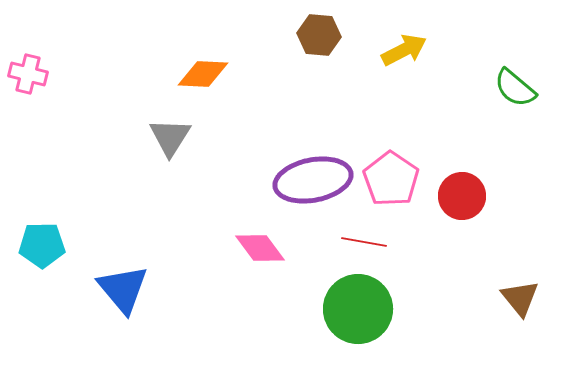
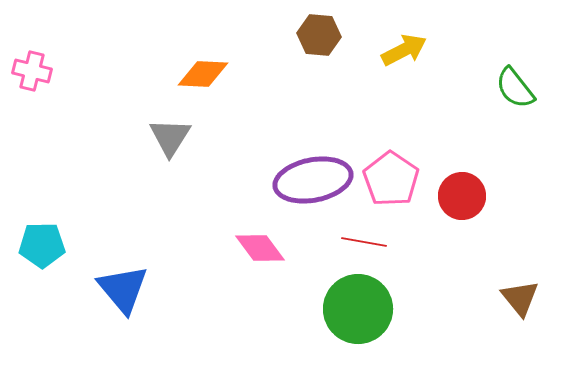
pink cross: moved 4 px right, 3 px up
green semicircle: rotated 12 degrees clockwise
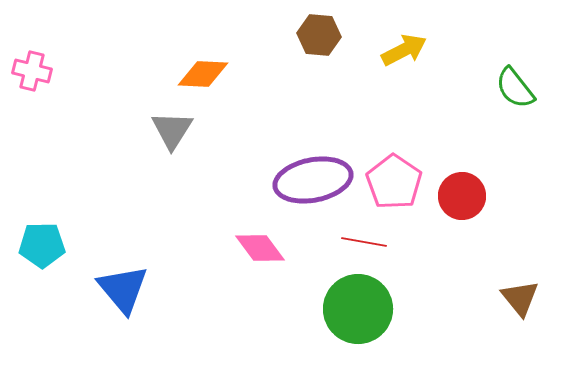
gray triangle: moved 2 px right, 7 px up
pink pentagon: moved 3 px right, 3 px down
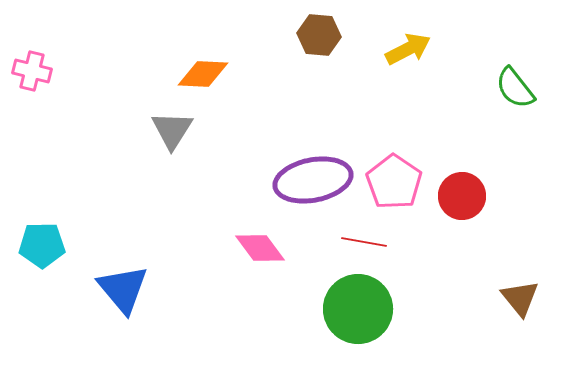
yellow arrow: moved 4 px right, 1 px up
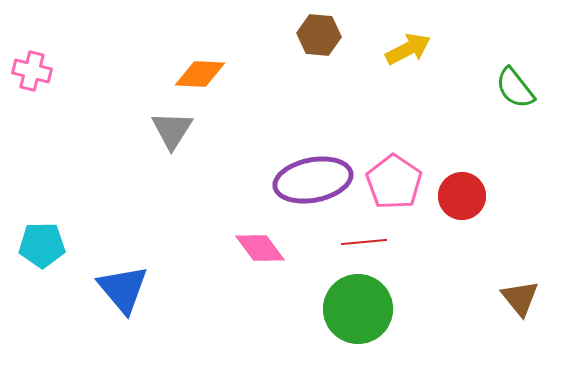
orange diamond: moved 3 px left
red line: rotated 15 degrees counterclockwise
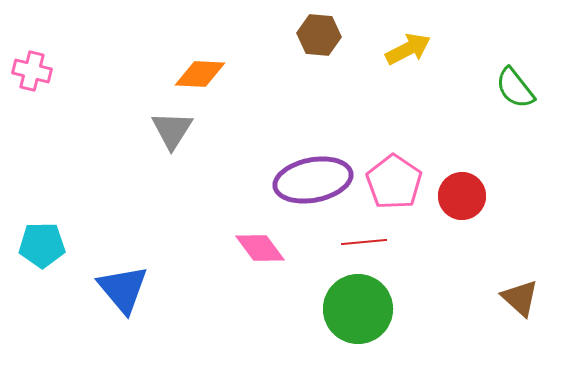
brown triangle: rotated 9 degrees counterclockwise
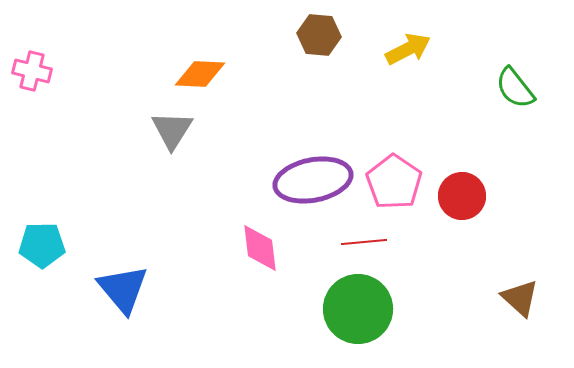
pink diamond: rotated 30 degrees clockwise
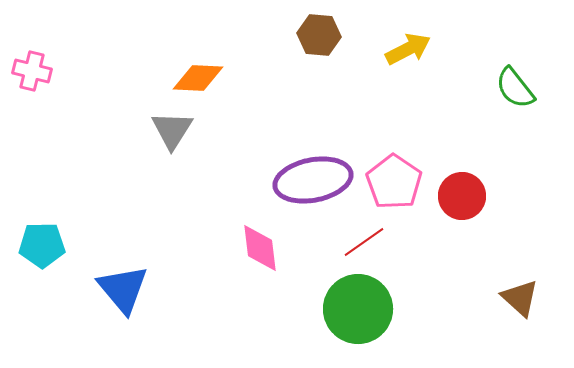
orange diamond: moved 2 px left, 4 px down
red line: rotated 30 degrees counterclockwise
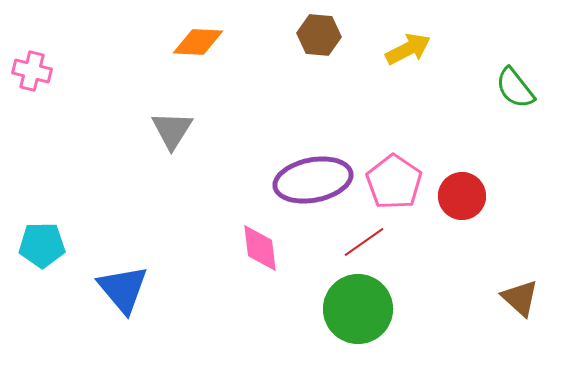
orange diamond: moved 36 px up
